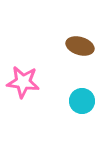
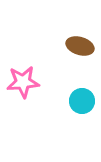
pink star: rotated 12 degrees counterclockwise
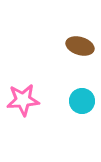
pink star: moved 18 px down
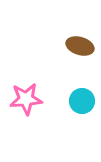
pink star: moved 3 px right, 1 px up
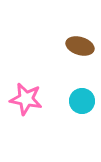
pink star: rotated 16 degrees clockwise
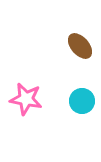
brown ellipse: rotated 32 degrees clockwise
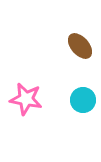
cyan circle: moved 1 px right, 1 px up
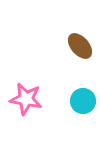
cyan circle: moved 1 px down
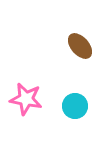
cyan circle: moved 8 px left, 5 px down
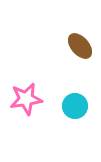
pink star: rotated 20 degrees counterclockwise
